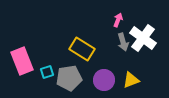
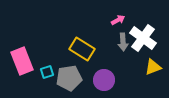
pink arrow: rotated 40 degrees clockwise
gray arrow: rotated 12 degrees clockwise
yellow triangle: moved 22 px right, 13 px up
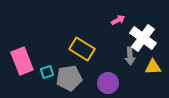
gray arrow: moved 7 px right, 14 px down
yellow triangle: rotated 18 degrees clockwise
purple circle: moved 4 px right, 3 px down
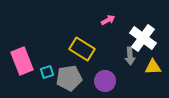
pink arrow: moved 10 px left
purple circle: moved 3 px left, 2 px up
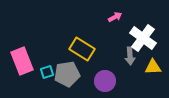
pink arrow: moved 7 px right, 3 px up
gray pentagon: moved 2 px left, 4 px up
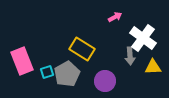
gray pentagon: rotated 20 degrees counterclockwise
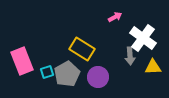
purple circle: moved 7 px left, 4 px up
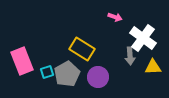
pink arrow: rotated 48 degrees clockwise
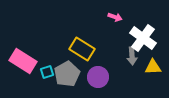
gray arrow: moved 2 px right
pink rectangle: moved 1 px right; rotated 36 degrees counterclockwise
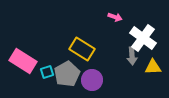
purple circle: moved 6 px left, 3 px down
